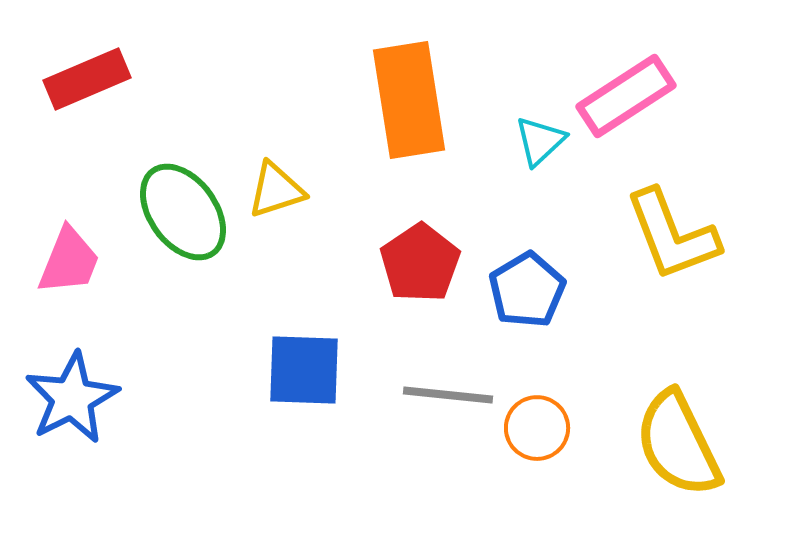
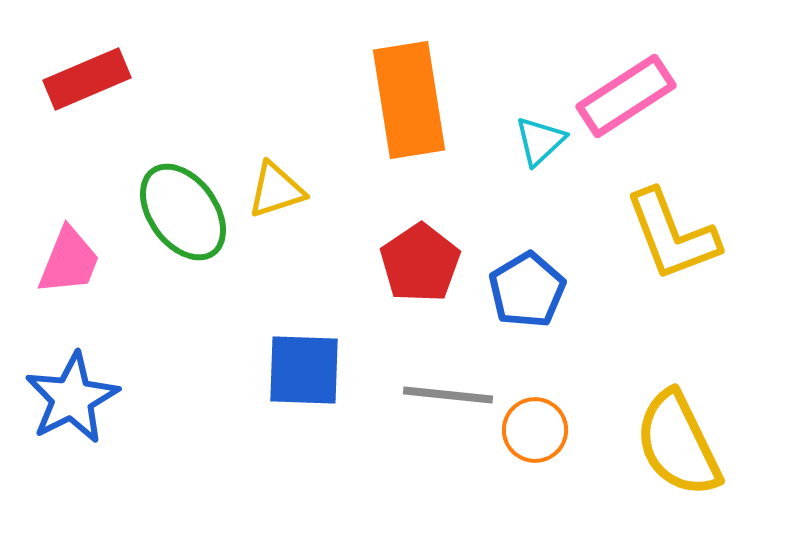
orange circle: moved 2 px left, 2 px down
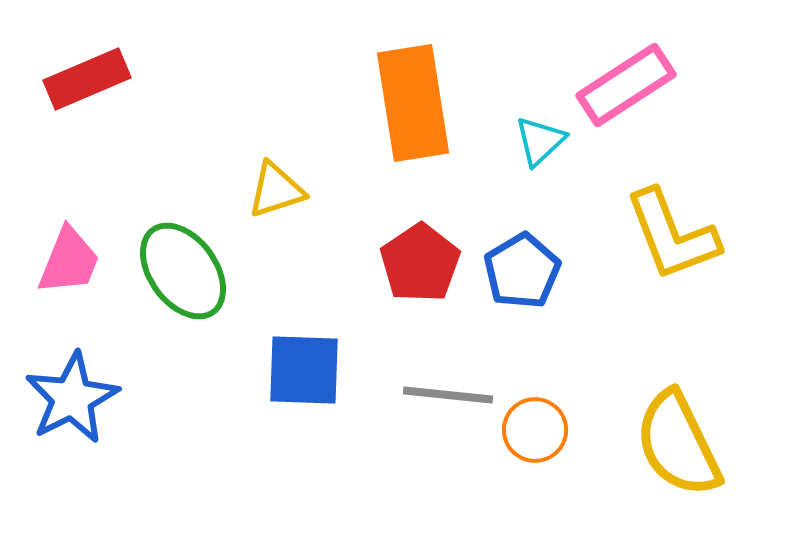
pink rectangle: moved 11 px up
orange rectangle: moved 4 px right, 3 px down
green ellipse: moved 59 px down
blue pentagon: moved 5 px left, 19 px up
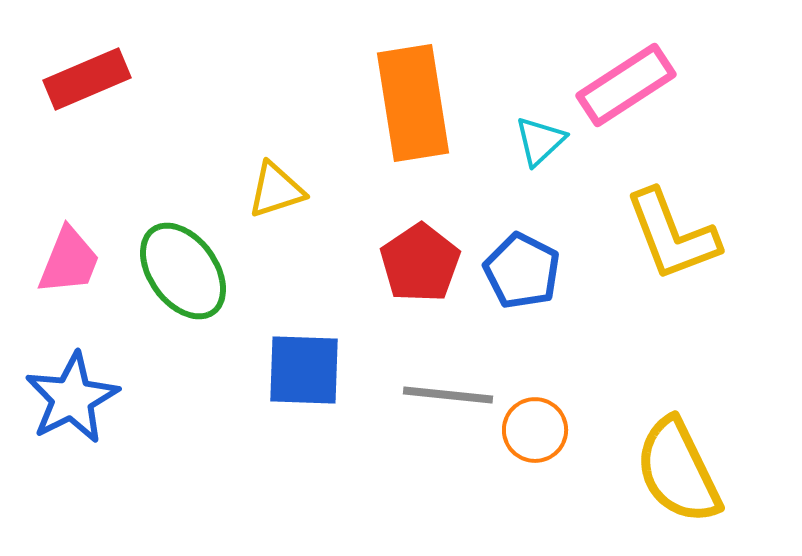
blue pentagon: rotated 14 degrees counterclockwise
yellow semicircle: moved 27 px down
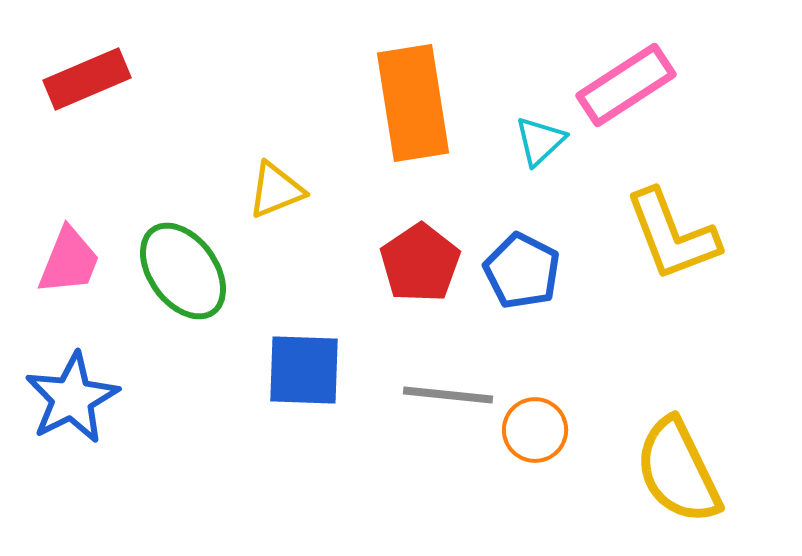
yellow triangle: rotated 4 degrees counterclockwise
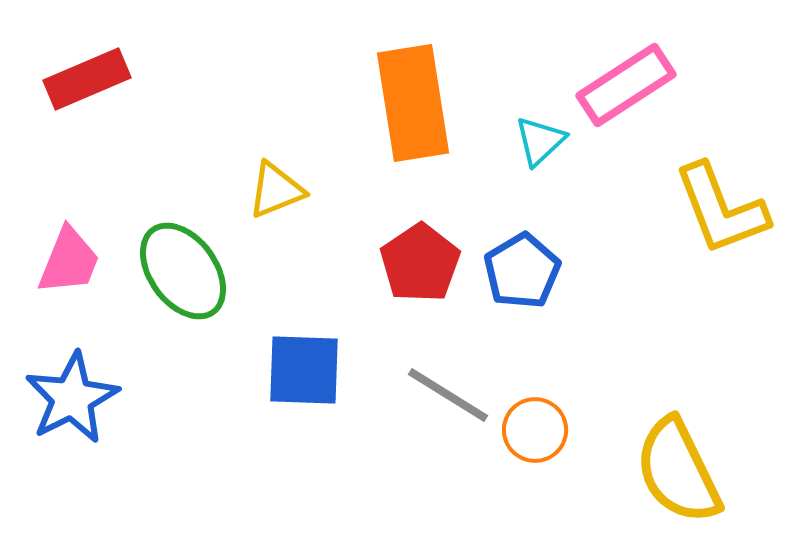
yellow L-shape: moved 49 px right, 26 px up
blue pentagon: rotated 14 degrees clockwise
gray line: rotated 26 degrees clockwise
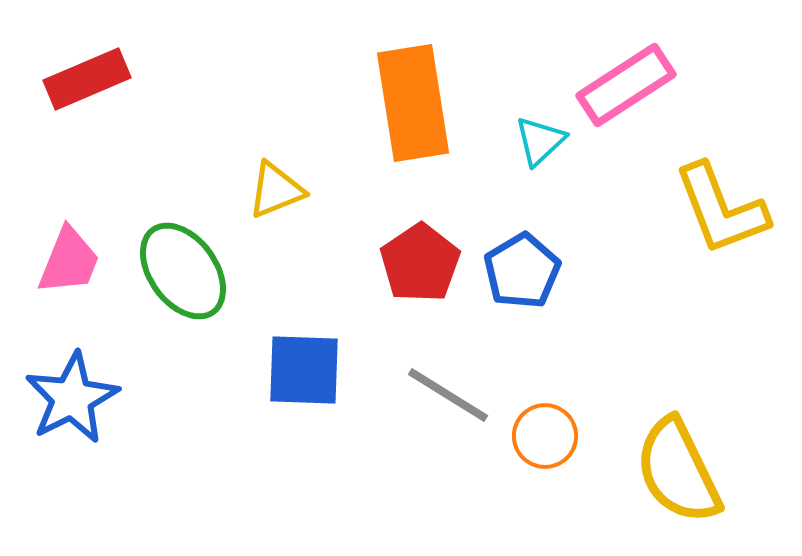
orange circle: moved 10 px right, 6 px down
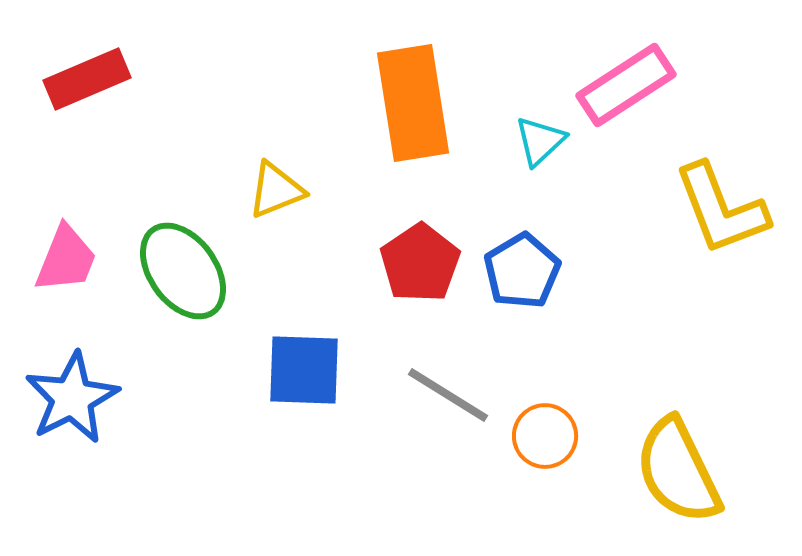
pink trapezoid: moved 3 px left, 2 px up
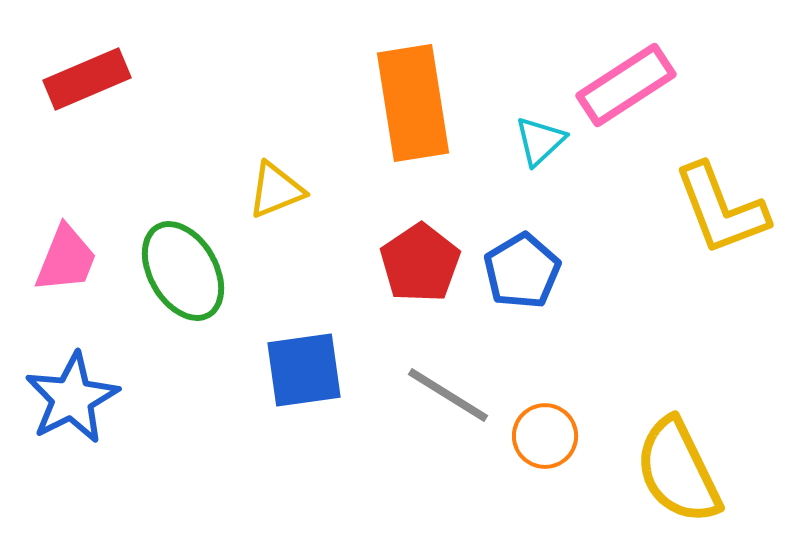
green ellipse: rotated 6 degrees clockwise
blue square: rotated 10 degrees counterclockwise
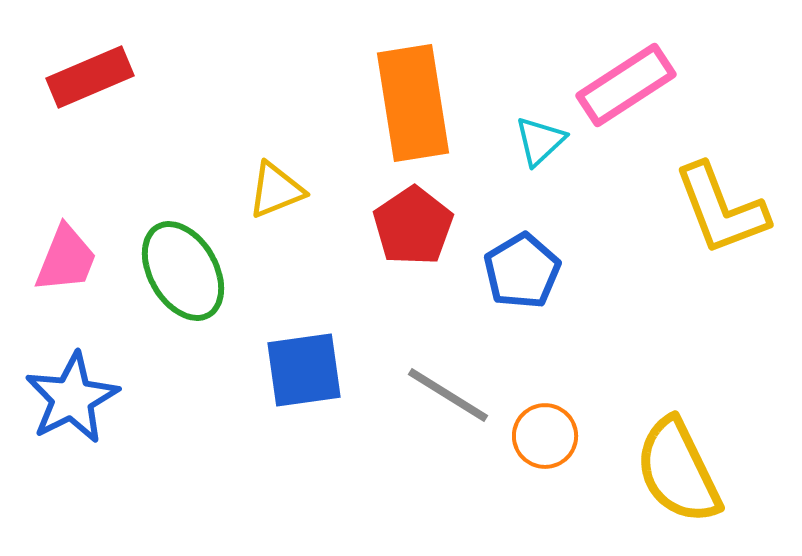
red rectangle: moved 3 px right, 2 px up
red pentagon: moved 7 px left, 37 px up
